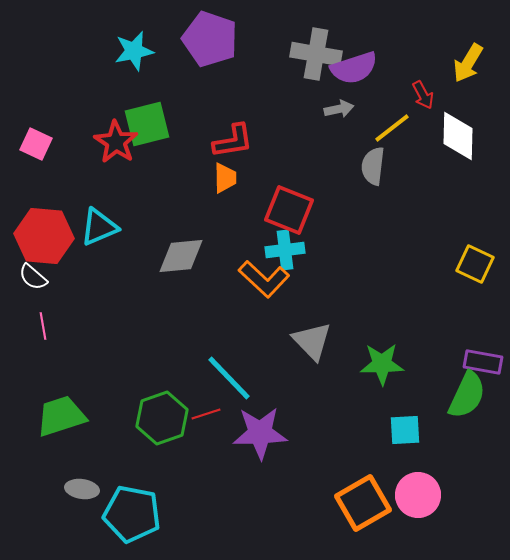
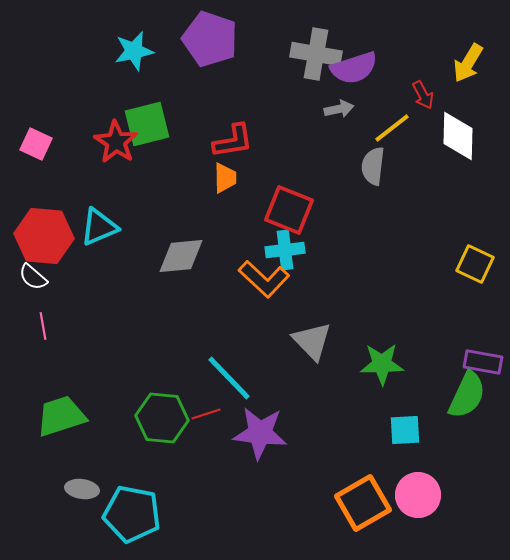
green hexagon: rotated 24 degrees clockwise
purple star: rotated 8 degrees clockwise
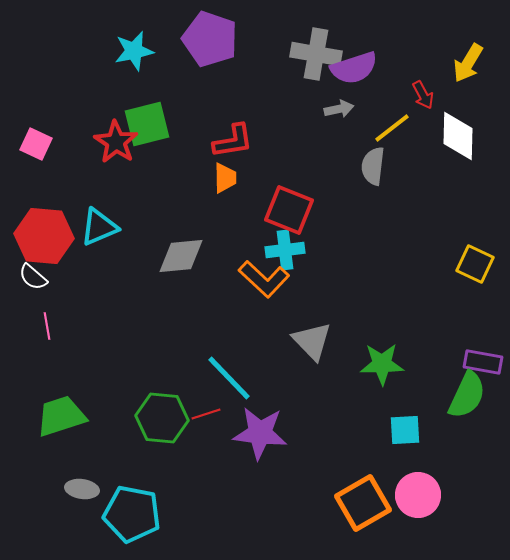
pink line: moved 4 px right
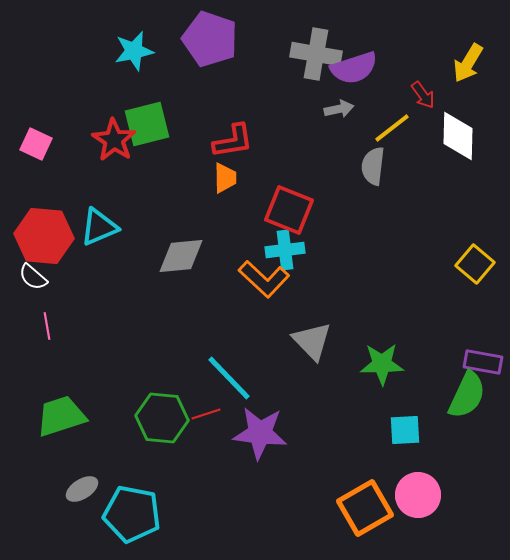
red arrow: rotated 8 degrees counterclockwise
red star: moved 2 px left, 2 px up
yellow square: rotated 15 degrees clockwise
gray ellipse: rotated 40 degrees counterclockwise
orange square: moved 2 px right, 5 px down
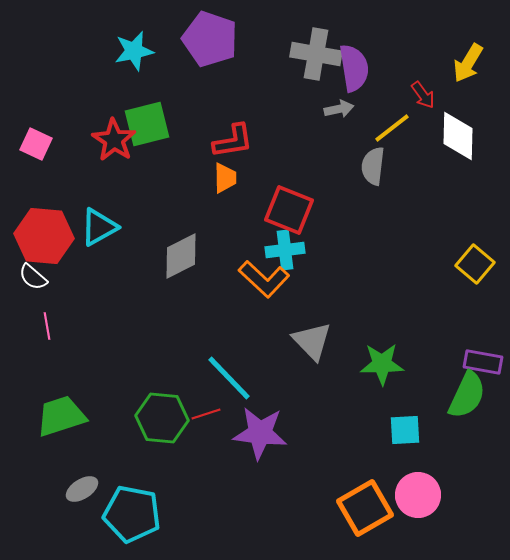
purple semicircle: rotated 81 degrees counterclockwise
cyan triangle: rotated 6 degrees counterclockwise
gray diamond: rotated 21 degrees counterclockwise
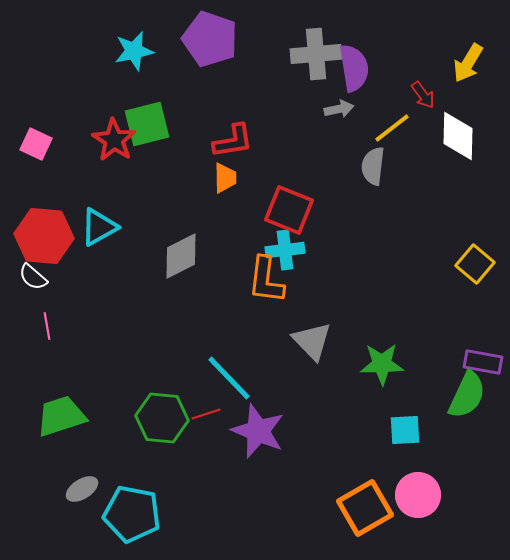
gray cross: rotated 15 degrees counterclockwise
orange L-shape: moved 2 px right, 1 px down; rotated 54 degrees clockwise
purple star: moved 2 px left, 2 px up; rotated 16 degrees clockwise
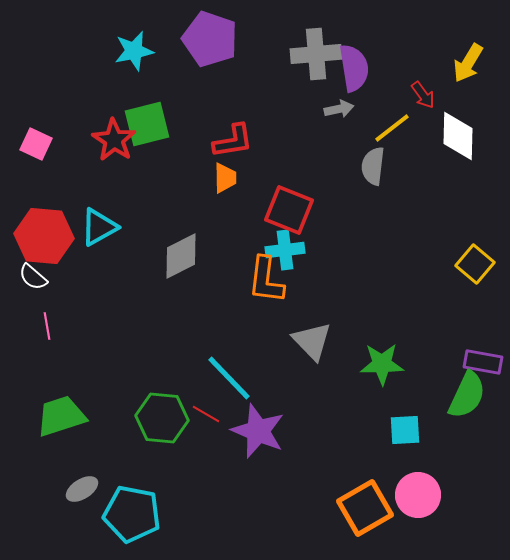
red line: rotated 48 degrees clockwise
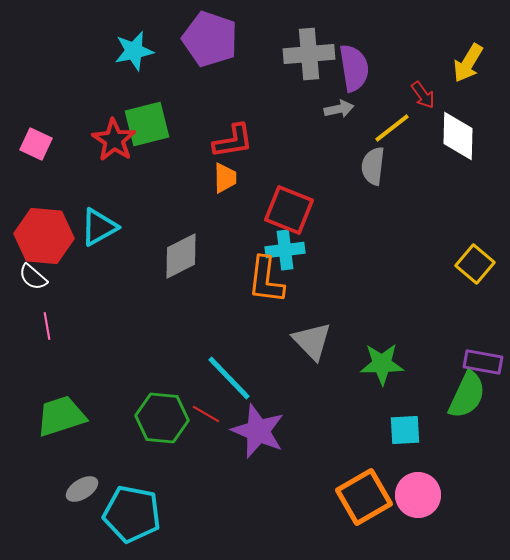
gray cross: moved 7 px left
orange square: moved 1 px left, 11 px up
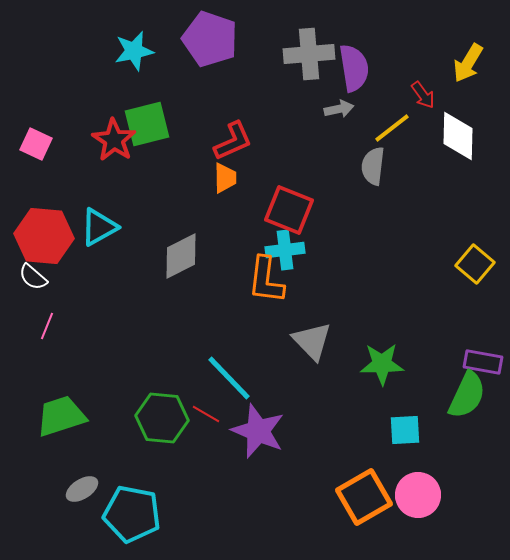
red L-shape: rotated 15 degrees counterclockwise
pink line: rotated 32 degrees clockwise
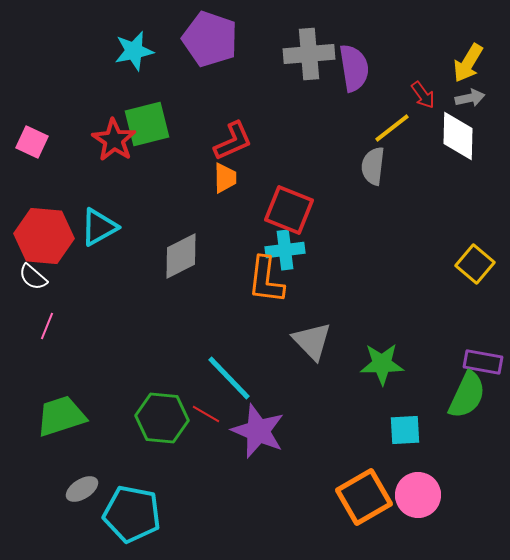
gray arrow: moved 131 px right, 11 px up
pink square: moved 4 px left, 2 px up
